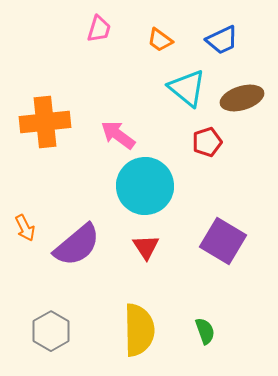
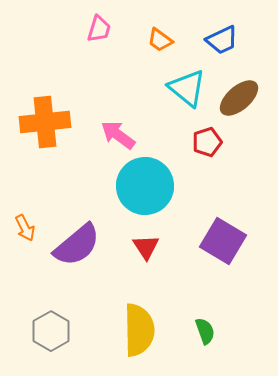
brown ellipse: moved 3 px left; rotated 24 degrees counterclockwise
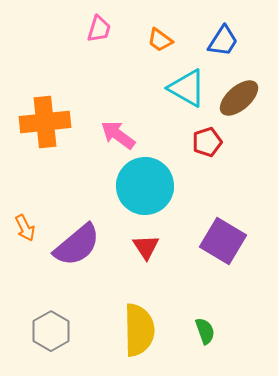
blue trapezoid: moved 1 px right, 1 px down; rotated 32 degrees counterclockwise
cyan triangle: rotated 9 degrees counterclockwise
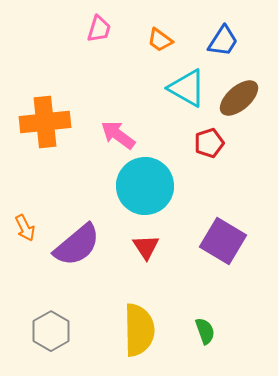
red pentagon: moved 2 px right, 1 px down
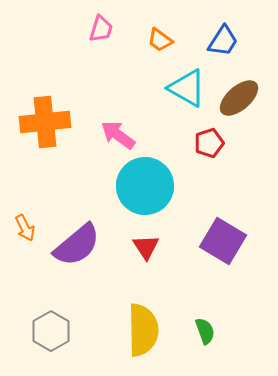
pink trapezoid: moved 2 px right
yellow semicircle: moved 4 px right
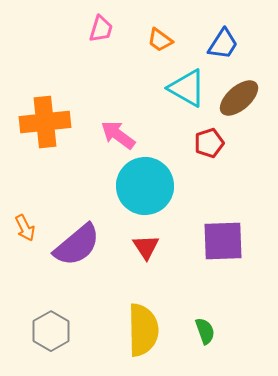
blue trapezoid: moved 3 px down
purple square: rotated 33 degrees counterclockwise
